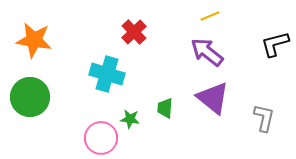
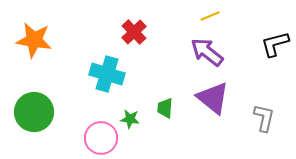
green circle: moved 4 px right, 15 px down
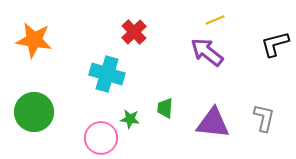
yellow line: moved 5 px right, 4 px down
purple triangle: moved 25 px down; rotated 33 degrees counterclockwise
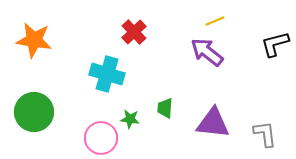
yellow line: moved 1 px down
gray L-shape: moved 1 px right, 16 px down; rotated 20 degrees counterclockwise
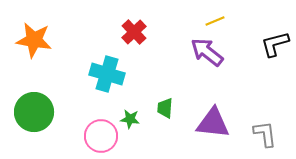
pink circle: moved 2 px up
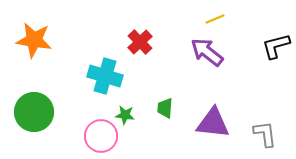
yellow line: moved 2 px up
red cross: moved 6 px right, 10 px down
black L-shape: moved 1 px right, 2 px down
cyan cross: moved 2 px left, 2 px down
green star: moved 5 px left, 4 px up
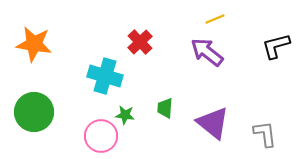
orange star: moved 4 px down
purple triangle: rotated 33 degrees clockwise
